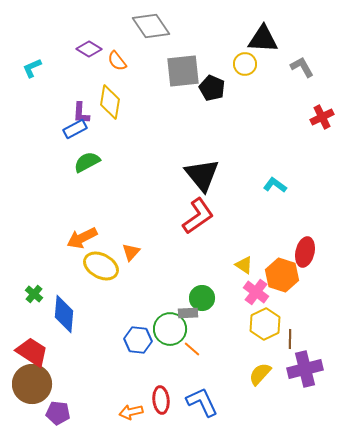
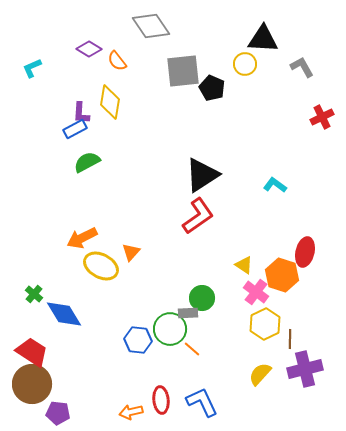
black triangle at (202, 175): rotated 36 degrees clockwise
blue diamond at (64, 314): rotated 36 degrees counterclockwise
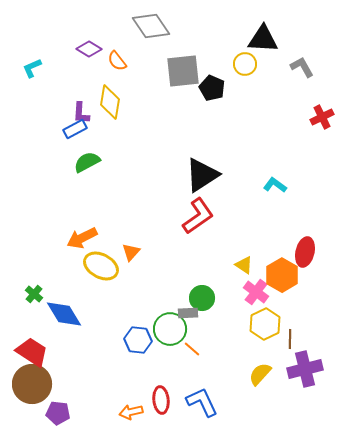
orange hexagon at (282, 275): rotated 12 degrees clockwise
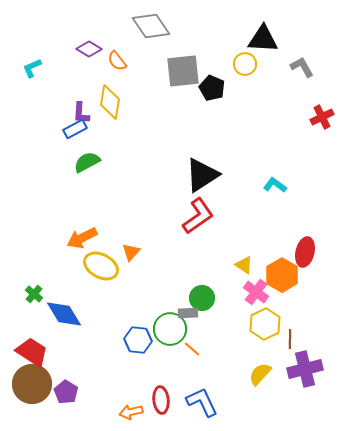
purple pentagon at (58, 413): moved 8 px right, 21 px up; rotated 25 degrees clockwise
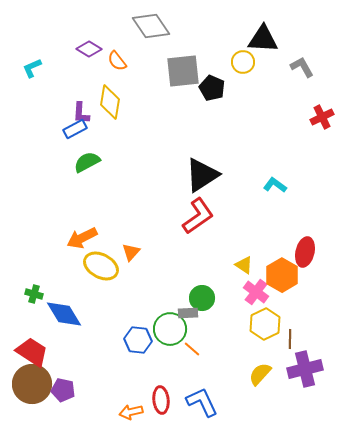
yellow circle at (245, 64): moved 2 px left, 2 px up
green cross at (34, 294): rotated 24 degrees counterclockwise
purple pentagon at (66, 392): moved 3 px left, 2 px up; rotated 20 degrees counterclockwise
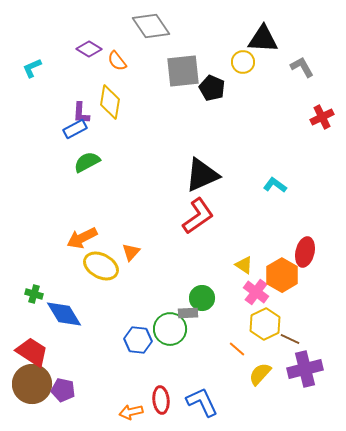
black triangle at (202, 175): rotated 9 degrees clockwise
brown line at (290, 339): rotated 66 degrees counterclockwise
orange line at (192, 349): moved 45 px right
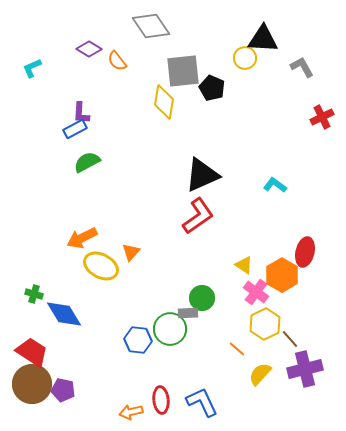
yellow circle at (243, 62): moved 2 px right, 4 px up
yellow diamond at (110, 102): moved 54 px right
brown line at (290, 339): rotated 24 degrees clockwise
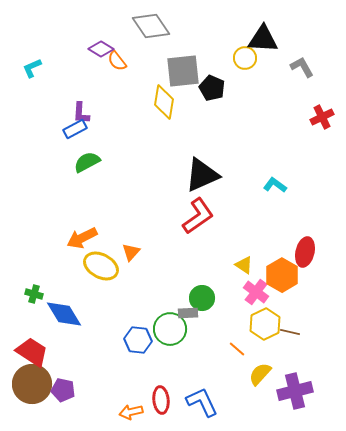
purple diamond at (89, 49): moved 12 px right
brown line at (290, 339): moved 7 px up; rotated 36 degrees counterclockwise
purple cross at (305, 369): moved 10 px left, 22 px down
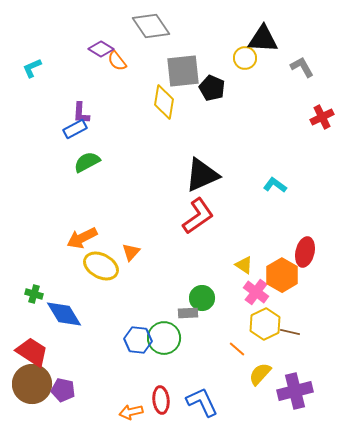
green circle at (170, 329): moved 6 px left, 9 px down
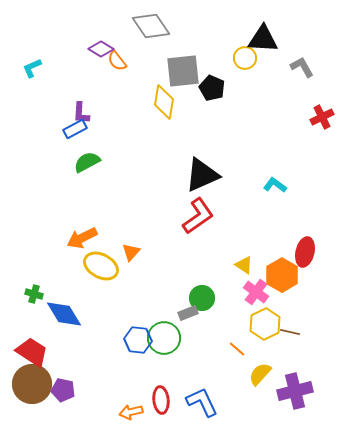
gray rectangle at (188, 313): rotated 18 degrees counterclockwise
